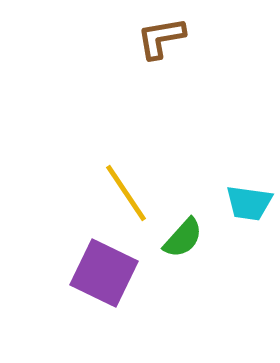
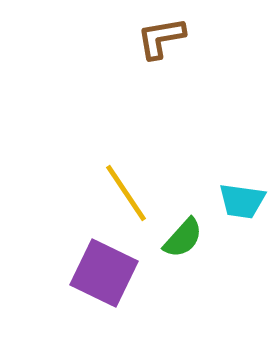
cyan trapezoid: moved 7 px left, 2 px up
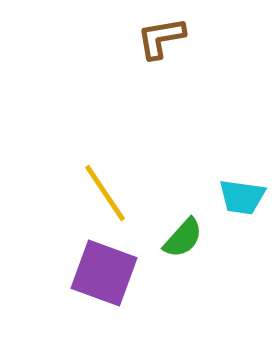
yellow line: moved 21 px left
cyan trapezoid: moved 4 px up
purple square: rotated 6 degrees counterclockwise
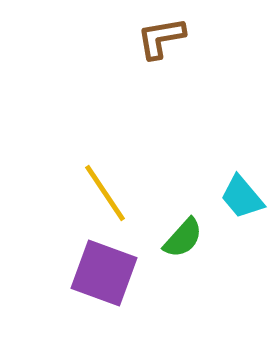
cyan trapezoid: rotated 42 degrees clockwise
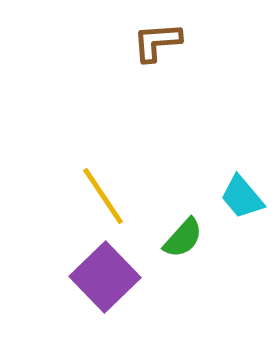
brown L-shape: moved 4 px left, 4 px down; rotated 6 degrees clockwise
yellow line: moved 2 px left, 3 px down
purple square: moved 1 px right, 4 px down; rotated 26 degrees clockwise
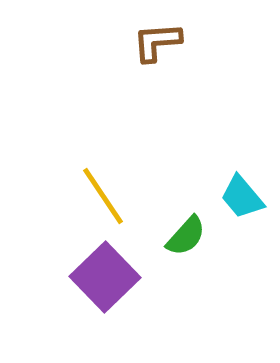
green semicircle: moved 3 px right, 2 px up
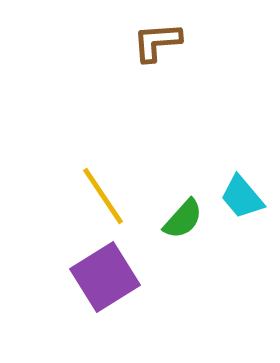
green semicircle: moved 3 px left, 17 px up
purple square: rotated 12 degrees clockwise
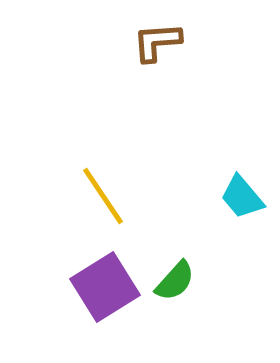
green semicircle: moved 8 px left, 62 px down
purple square: moved 10 px down
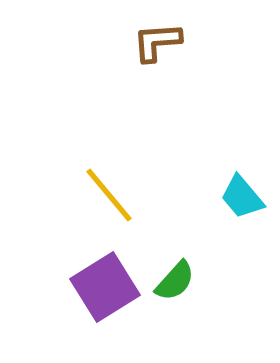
yellow line: moved 6 px right, 1 px up; rotated 6 degrees counterclockwise
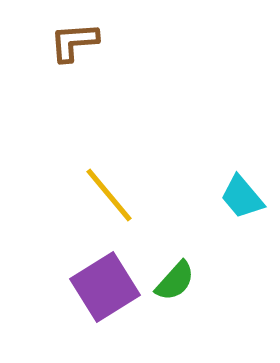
brown L-shape: moved 83 px left
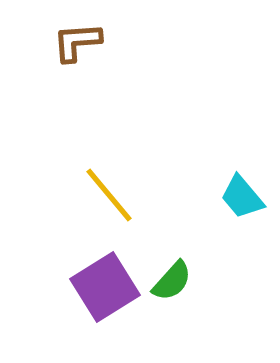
brown L-shape: moved 3 px right
green semicircle: moved 3 px left
